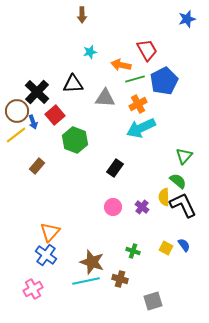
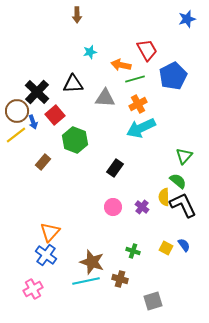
brown arrow: moved 5 px left
blue pentagon: moved 9 px right, 5 px up
brown rectangle: moved 6 px right, 4 px up
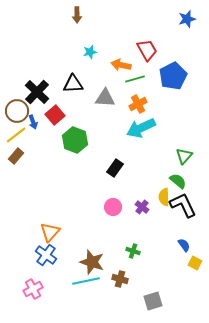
brown rectangle: moved 27 px left, 6 px up
yellow square: moved 29 px right, 15 px down
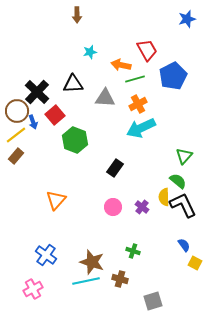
orange triangle: moved 6 px right, 32 px up
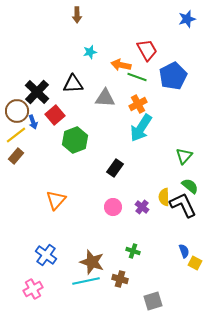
green line: moved 2 px right, 2 px up; rotated 36 degrees clockwise
cyan arrow: rotated 32 degrees counterclockwise
green hexagon: rotated 20 degrees clockwise
green semicircle: moved 12 px right, 5 px down
blue semicircle: moved 6 px down; rotated 16 degrees clockwise
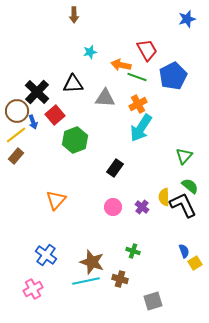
brown arrow: moved 3 px left
yellow square: rotated 32 degrees clockwise
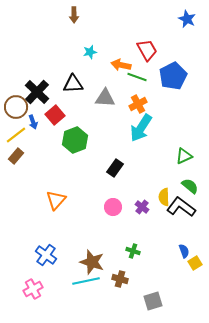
blue star: rotated 30 degrees counterclockwise
brown circle: moved 1 px left, 4 px up
green triangle: rotated 24 degrees clockwise
black L-shape: moved 2 px left, 2 px down; rotated 28 degrees counterclockwise
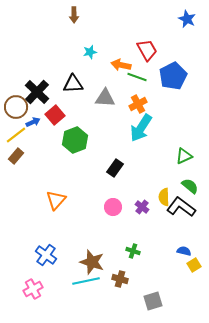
blue arrow: rotated 96 degrees counterclockwise
blue semicircle: rotated 56 degrees counterclockwise
yellow square: moved 1 px left, 2 px down
